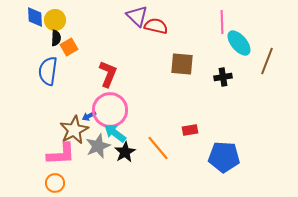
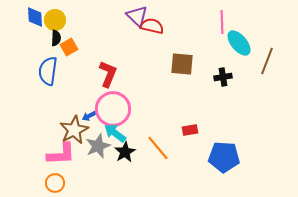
red semicircle: moved 4 px left
pink circle: moved 3 px right, 1 px up
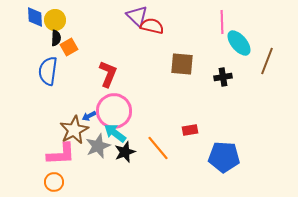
pink circle: moved 1 px right, 2 px down
black star: rotated 10 degrees clockwise
orange circle: moved 1 px left, 1 px up
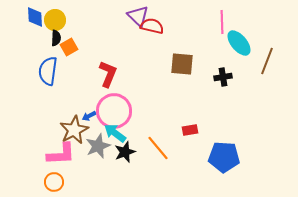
purple triangle: moved 1 px right
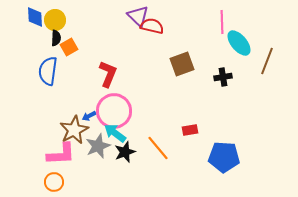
brown square: rotated 25 degrees counterclockwise
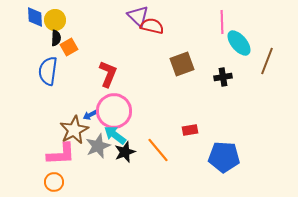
blue arrow: moved 1 px right, 1 px up
cyan arrow: moved 2 px down
orange line: moved 2 px down
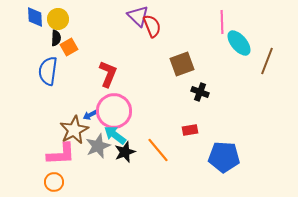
yellow circle: moved 3 px right, 1 px up
red semicircle: rotated 55 degrees clockwise
black cross: moved 23 px left, 15 px down; rotated 30 degrees clockwise
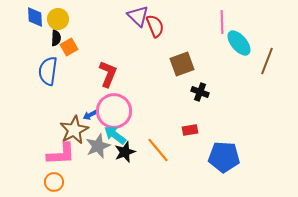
red semicircle: moved 3 px right
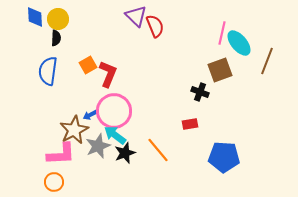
purple triangle: moved 2 px left
pink line: moved 11 px down; rotated 15 degrees clockwise
orange square: moved 19 px right, 18 px down
brown square: moved 38 px right, 6 px down
red rectangle: moved 6 px up
black star: moved 1 px down
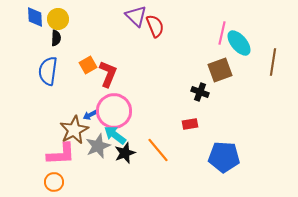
brown line: moved 6 px right, 1 px down; rotated 12 degrees counterclockwise
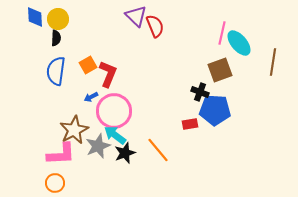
blue semicircle: moved 8 px right
blue arrow: moved 1 px right, 18 px up
blue pentagon: moved 9 px left, 47 px up
orange circle: moved 1 px right, 1 px down
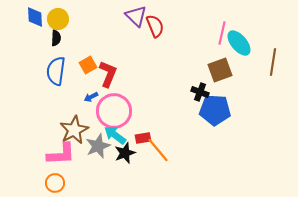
red rectangle: moved 47 px left, 14 px down
